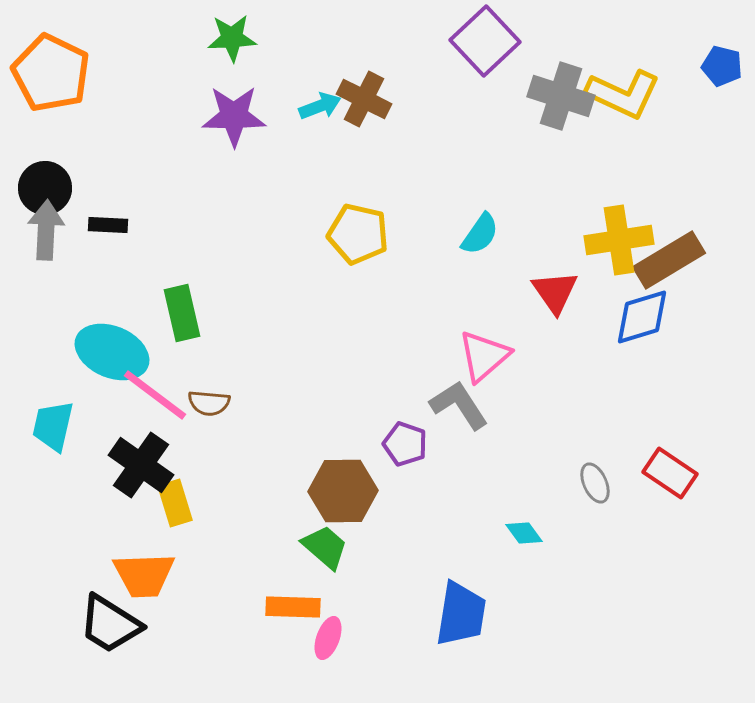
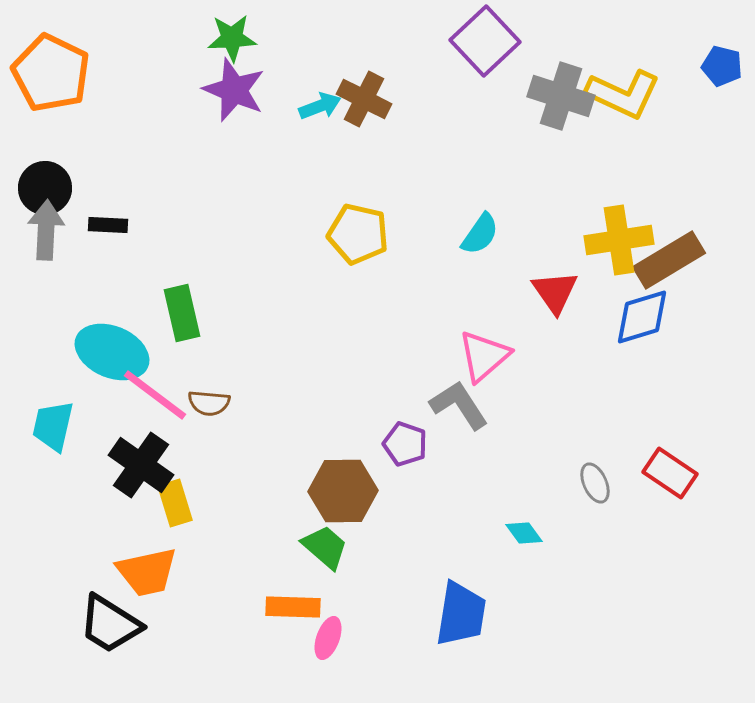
purple star: moved 26 px up; rotated 22 degrees clockwise
orange trapezoid: moved 3 px right, 3 px up; rotated 10 degrees counterclockwise
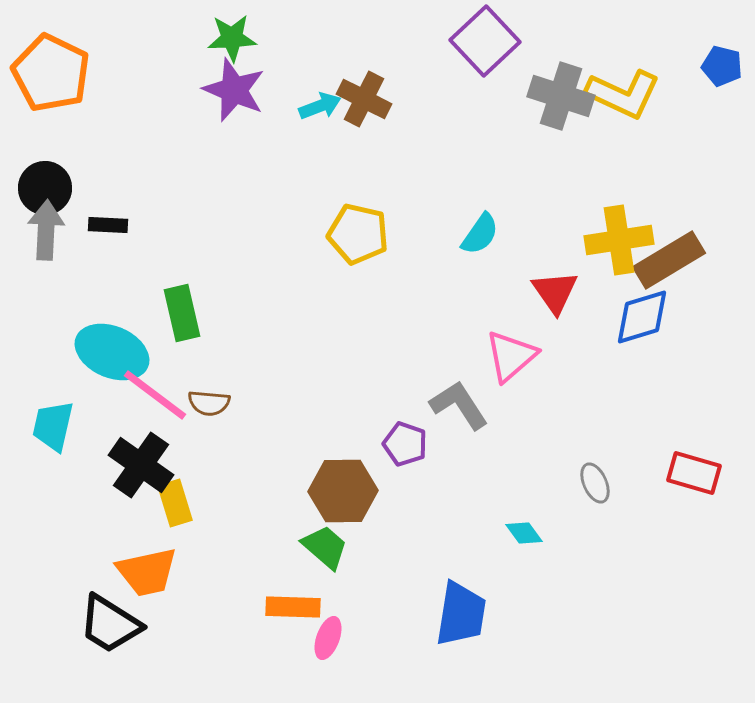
pink triangle: moved 27 px right
red rectangle: moved 24 px right; rotated 18 degrees counterclockwise
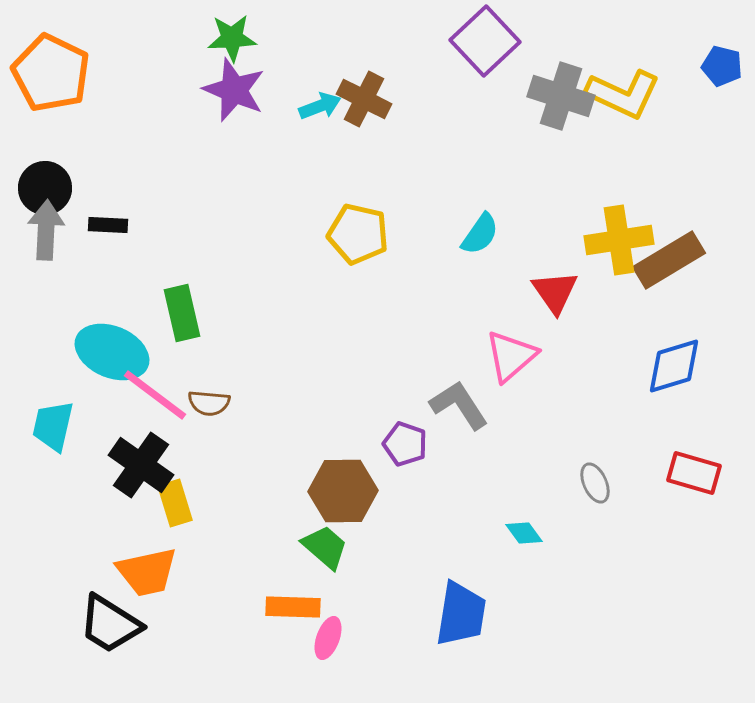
blue diamond: moved 32 px right, 49 px down
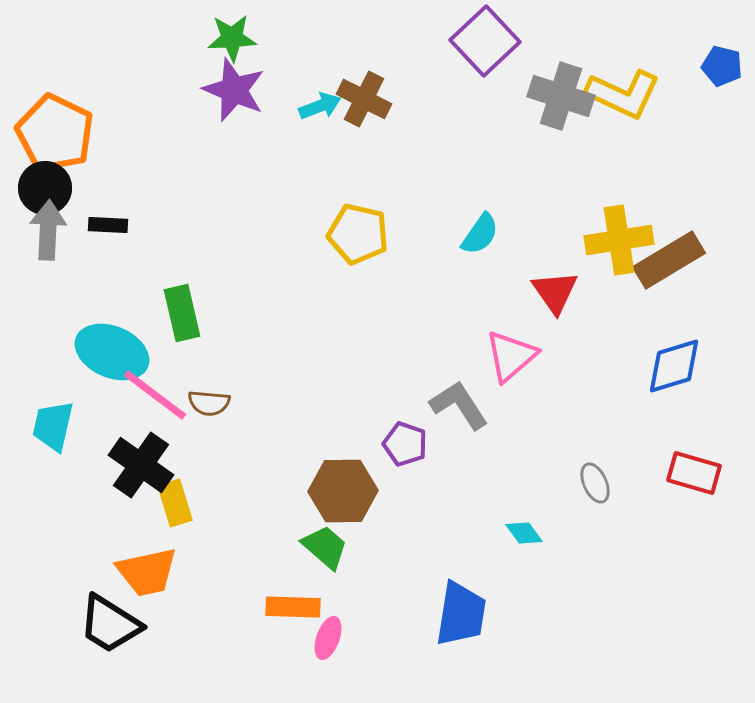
orange pentagon: moved 4 px right, 60 px down
gray arrow: moved 2 px right
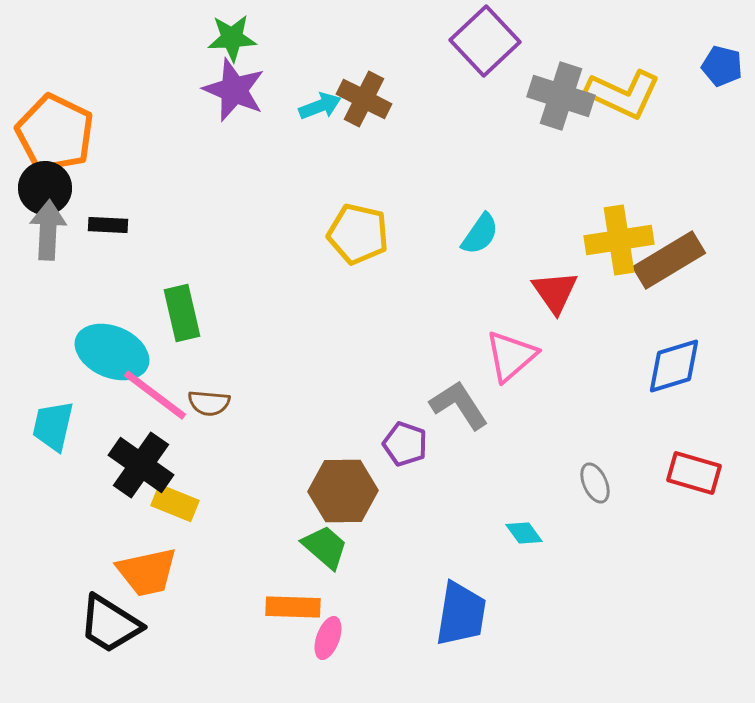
yellow rectangle: rotated 51 degrees counterclockwise
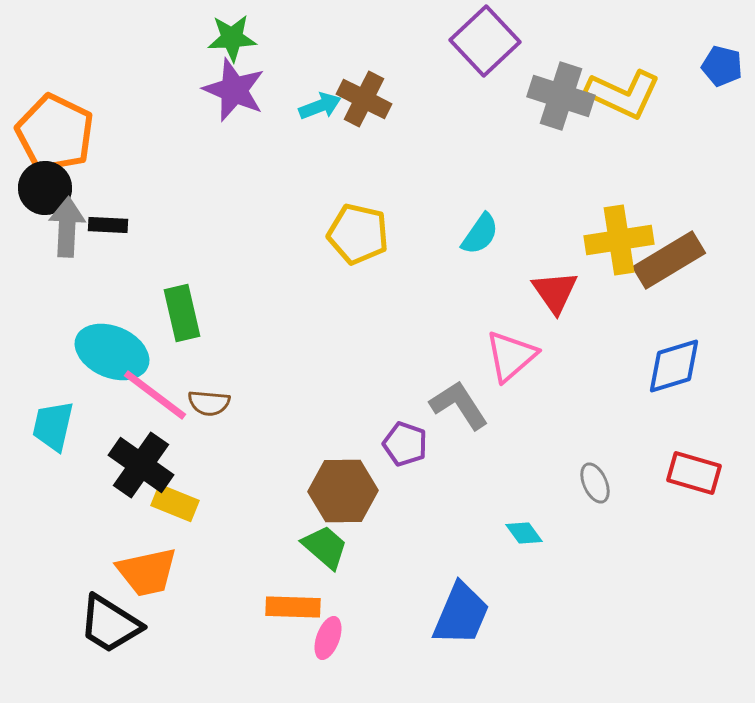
gray arrow: moved 19 px right, 3 px up
blue trapezoid: rotated 14 degrees clockwise
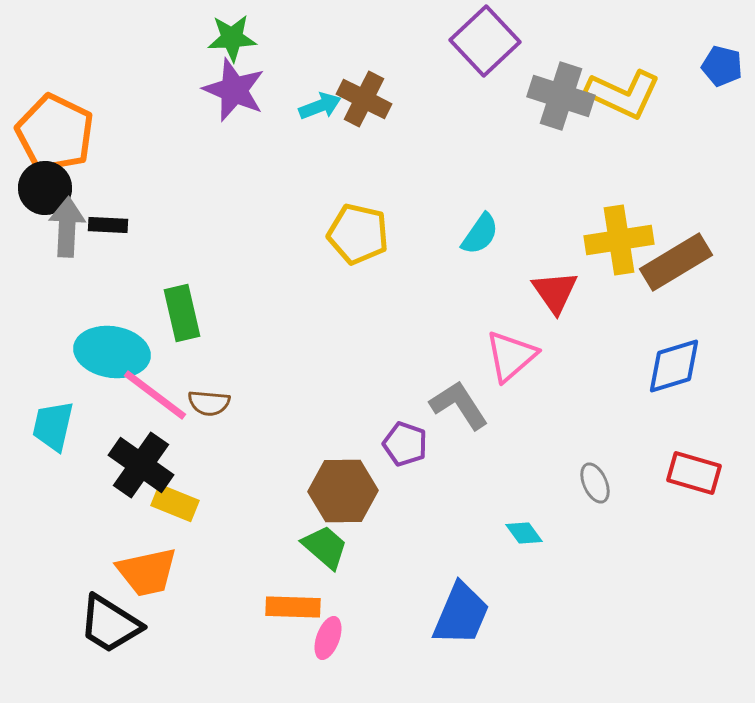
brown rectangle: moved 7 px right, 2 px down
cyan ellipse: rotated 14 degrees counterclockwise
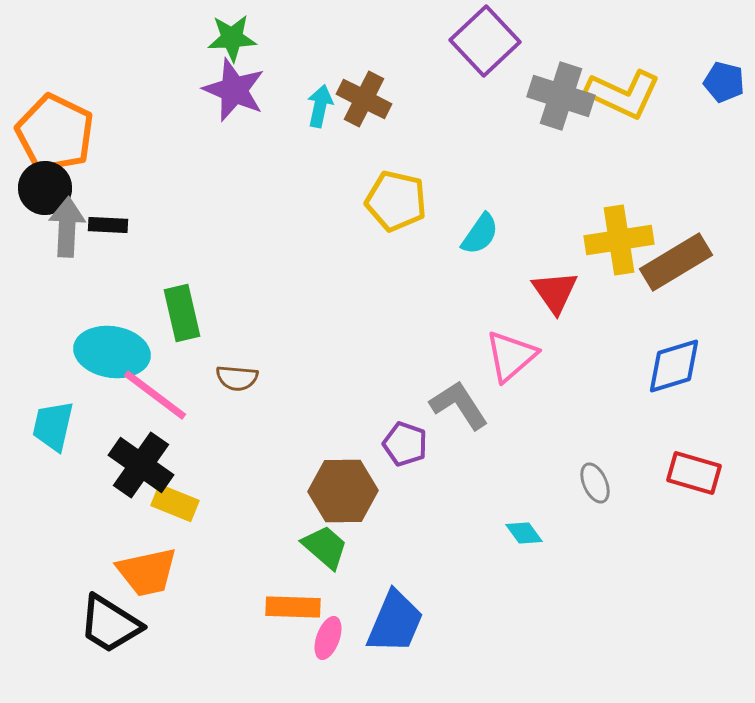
blue pentagon: moved 2 px right, 16 px down
cyan arrow: rotated 57 degrees counterclockwise
yellow pentagon: moved 38 px right, 33 px up
brown semicircle: moved 28 px right, 25 px up
blue trapezoid: moved 66 px left, 8 px down
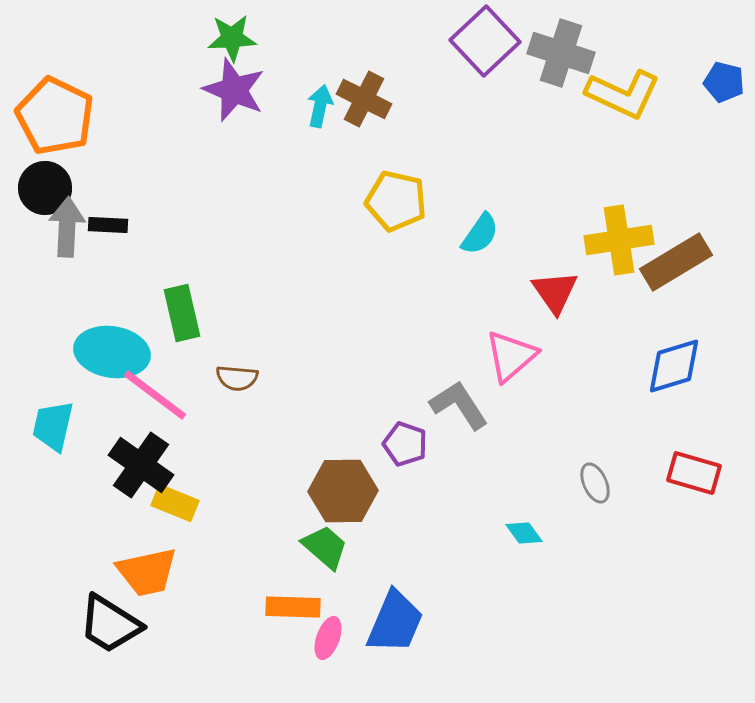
gray cross: moved 43 px up
orange pentagon: moved 17 px up
